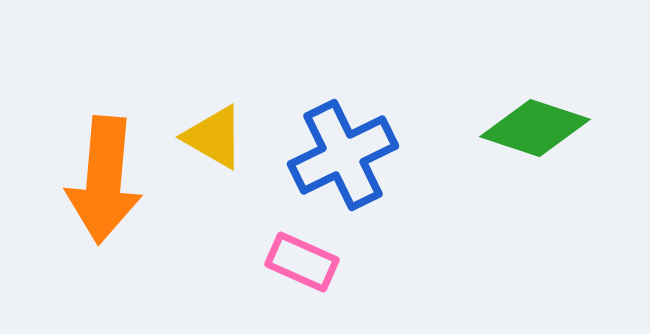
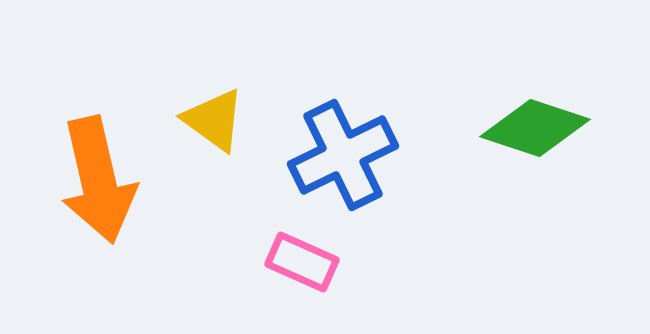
yellow triangle: moved 17 px up; rotated 6 degrees clockwise
orange arrow: moved 6 px left; rotated 18 degrees counterclockwise
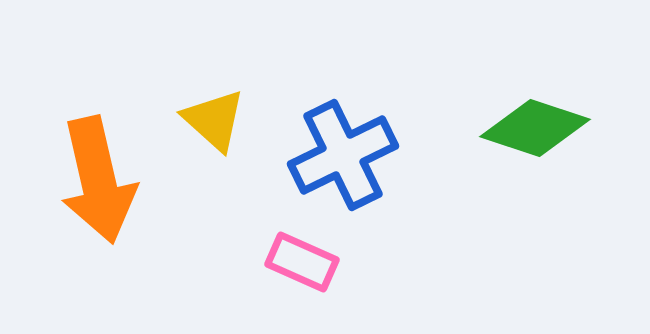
yellow triangle: rotated 6 degrees clockwise
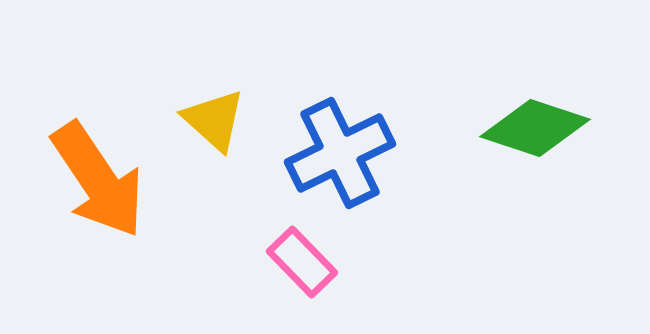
blue cross: moved 3 px left, 2 px up
orange arrow: rotated 21 degrees counterclockwise
pink rectangle: rotated 22 degrees clockwise
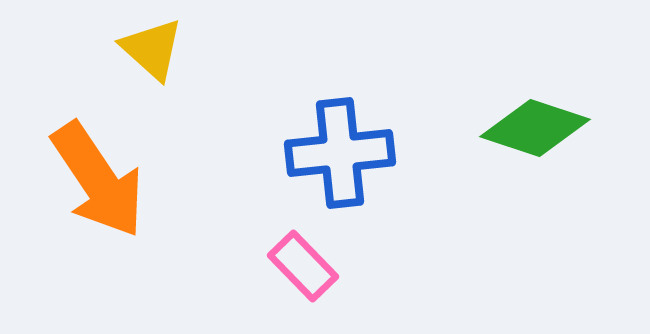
yellow triangle: moved 62 px left, 71 px up
blue cross: rotated 20 degrees clockwise
pink rectangle: moved 1 px right, 4 px down
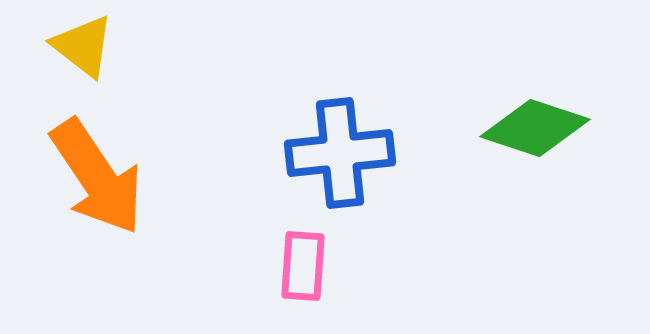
yellow triangle: moved 69 px left, 3 px up; rotated 4 degrees counterclockwise
orange arrow: moved 1 px left, 3 px up
pink rectangle: rotated 48 degrees clockwise
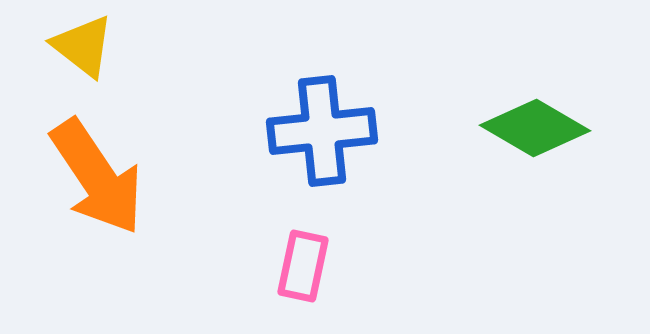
green diamond: rotated 12 degrees clockwise
blue cross: moved 18 px left, 22 px up
pink rectangle: rotated 8 degrees clockwise
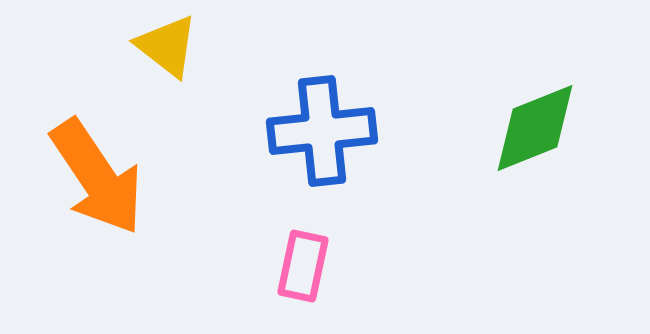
yellow triangle: moved 84 px right
green diamond: rotated 52 degrees counterclockwise
